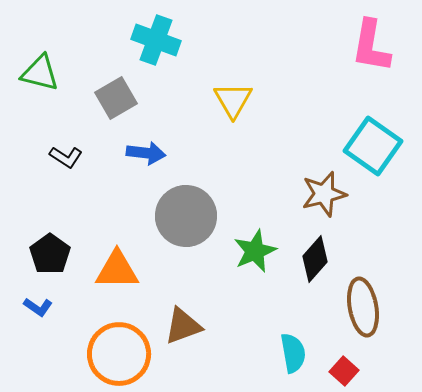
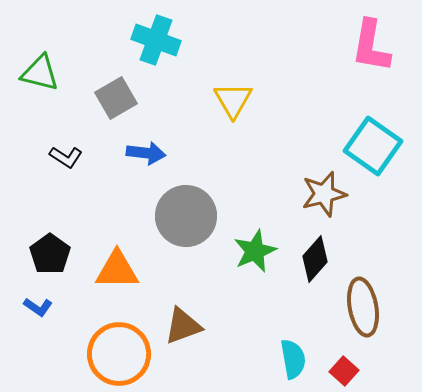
cyan semicircle: moved 6 px down
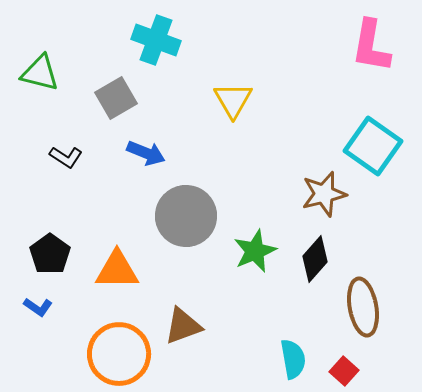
blue arrow: rotated 15 degrees clockwise
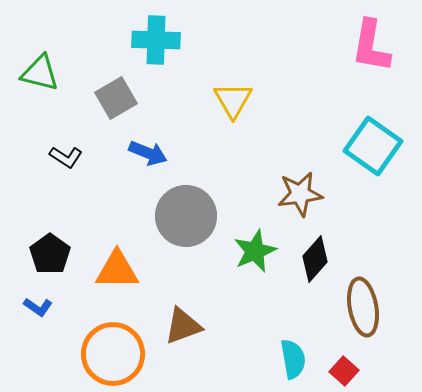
cyan cross: rotated 18 degrees counterclockwise
blue arrow: moved 2 px right
brown star: moved 24 px left; rotated 6 degrees clockwise
orange circle: moved 6 px left
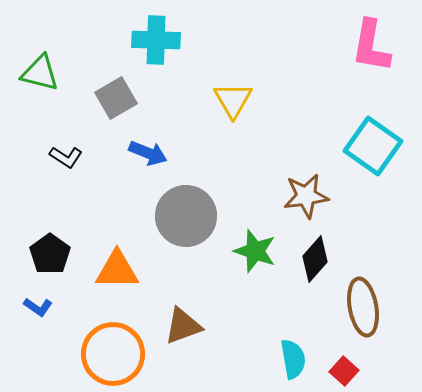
brown star: moved 6 px right, 2 px down
green star: rotated 30 degrees counterclockwise
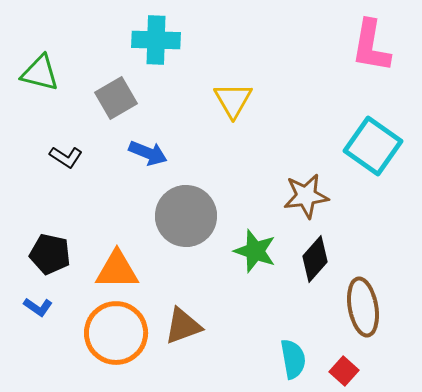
black pentagon: rotated 24 degrees counterclockwise
orange circle: moved 3 px right, 21 px up
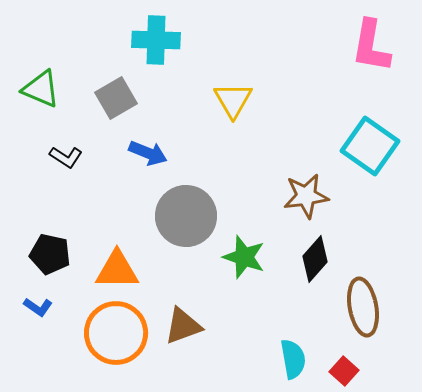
green triangle: moved 1 px right, 16 px down; rotated 9 degrees clockwise
cyan square: moved 3 px left
green star: moved 11 px left, 6 px down
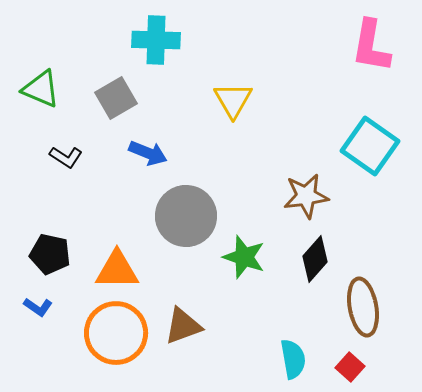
red square: moved 6 px right, 4 px up
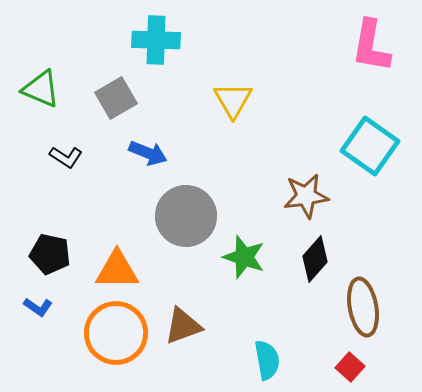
cyan semicircle: moved 26 px left, 1 px down
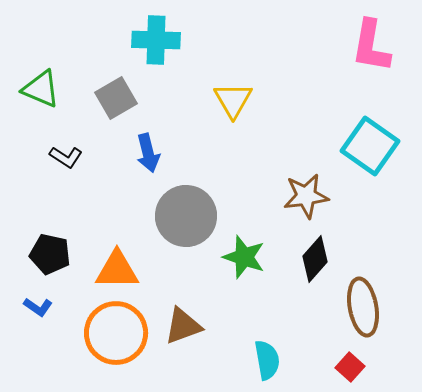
blue arrow: rotated 54 degrees clockwise
